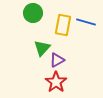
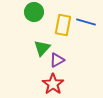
green circle: moved 1 px right, 1 px up
red star: moved 3 px left, 2 px down
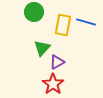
purple triangle: moved 2 px down
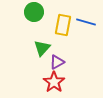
red star: moved 1 px right, 2 px up
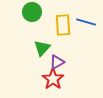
green circle: moved 2 px left
yellow rectangle: rotated 15 degrees counterclockwise
red star: moved 1 px left, 3 px up
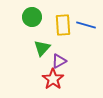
green circle: moved 5 px down
blue line: moved 3 px down
purple triangle: moved 2 px right, 1 px up
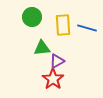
blue line: moved 1 px right, 3 px down
green triangle: rotated 42 degrees clockwise
purple triangle: moved 2 px left
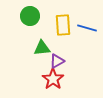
green circle: moved 2 px left, 1 px up
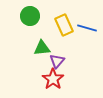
yellow rectangle: moved 1 px right; rotated 20 degrees counterclockwise
purple triangle: rotated 21 degrees counterclockwise
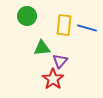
green circle: moved 3 px left
yellow rectangle: rotated 30 degrees clockwise
purple triangle: moved 3 px right
